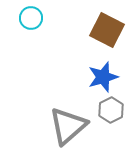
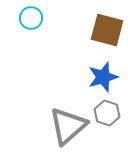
brown square: rotated 12 degrees counterclockwise
gray hexagon: moved 4 px left, 3 px down; rotated 15 degrees counterclockwise
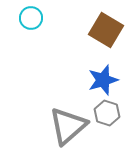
brown square: moved 1 px left; rotated 16 degrees clockwise
blue star: moved 3 px down
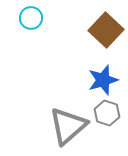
brown square: rotated 12 degrees clockwise
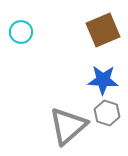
cyan circle: moved 10 px left, 14 px down
brown square: moved 3 px left; rotated 24 degrees clockwise
blue star: rotated 20 degrees clockwise
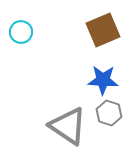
gray hexagon: moved 2 px right
gray triangle: rotated 45 degrees counterclockwise
